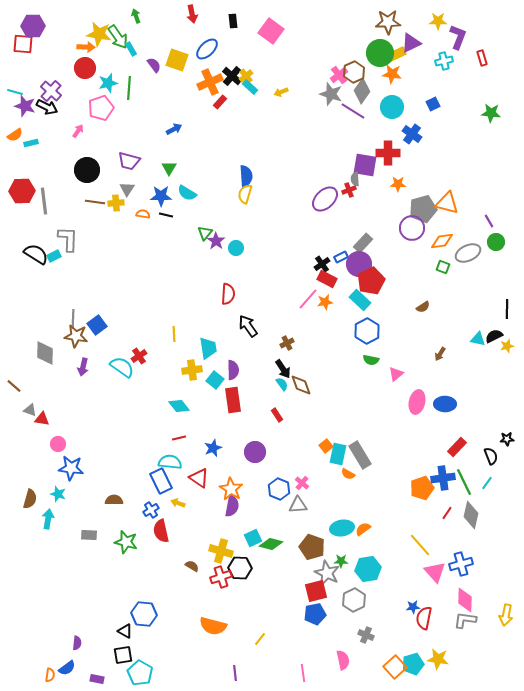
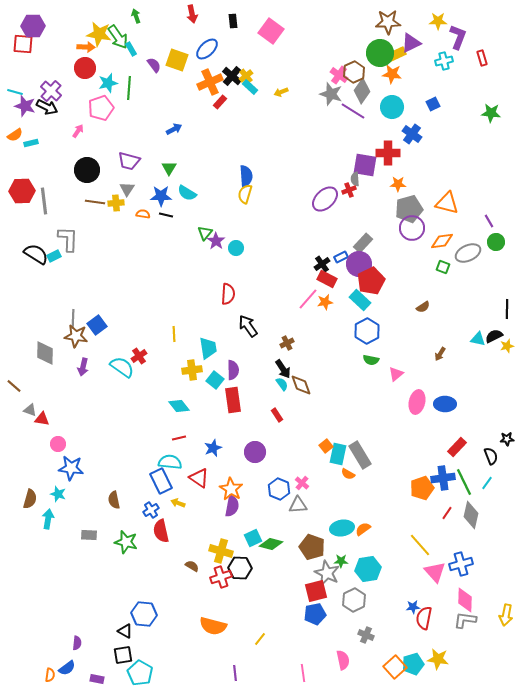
pink cross at (339, 75): rotated 18 degrees counterclockwise
gray pentagon at (423, 209): moved 14 px left
brown semicircle at (114, 500): rotated 102 degrees counterclockwise
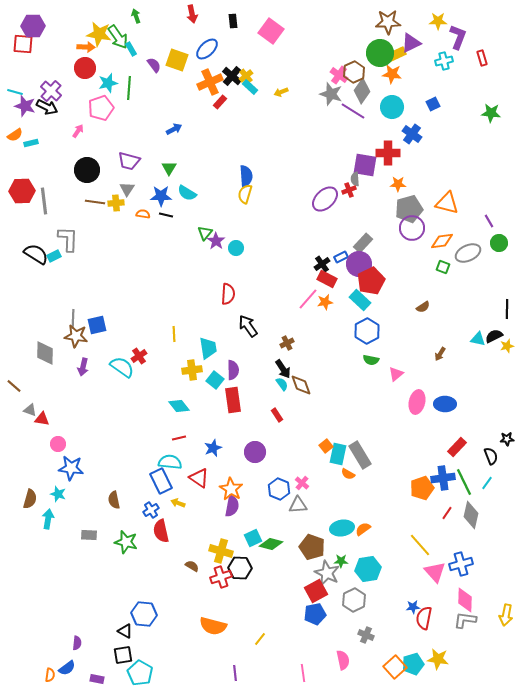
green circle at (496, 242): moved 3 px right, 1 px down
blue square at (97, 325): rotated 24 degrees clockwise
red square at (316, 591): rotated 15 degrees counterclockwise
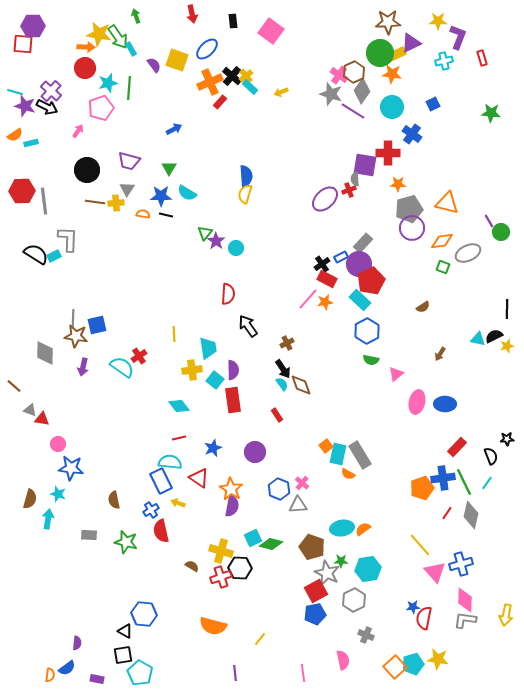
green circle at (499, 243): moved 2 px right, 11 px up
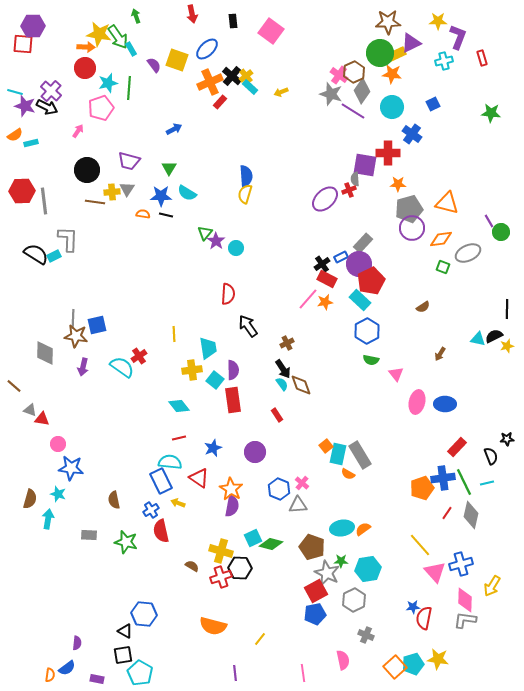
yellow cross at (116, 203): moved 4 px left, 11 px up
orange diamond at (442, 241): moved 1 px left, 2 px up
pink triangle at (396, 374): rotated 28 degrees counterclockwise
cyan line at (487, 483): rotated 40 degrees clockwise
yellow arrow at (506, 615): moved 14 px left, 29 px up; rotated 20 degrees clockwise
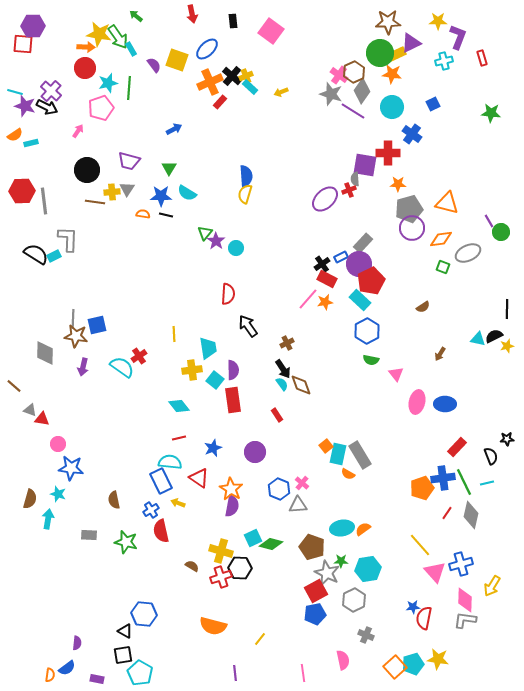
green arrow at (136, 16): rotated 32 degrees counterclockwise
yellow cross at (246, 76): rotated 16 degrees clockwise
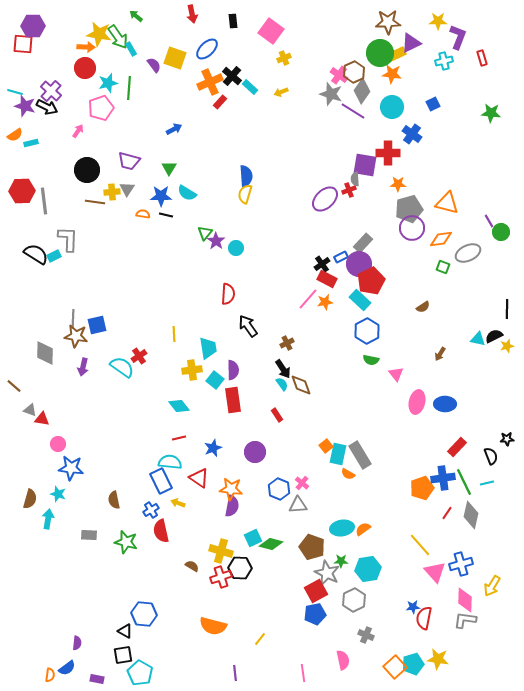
yellow square at (177, 60): moved 2 px left, 2 px up
yellow cross at (246, 76): moved 38 px right, 18 px up
orange star at (231, 489): rotated 25 degrees counterclockwise
